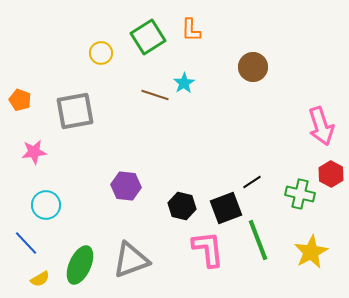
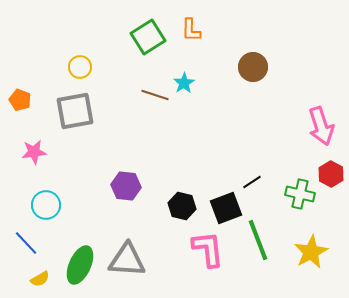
yellow circle: moved 21 px left, 14 px down
gray triangle: moved 4 px left; rotated 24 degrees clockwise
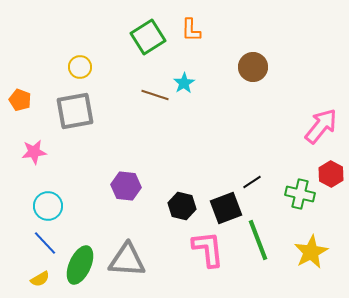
pink arrow: rotated 123 degrees counterclockwise
cyan circle: moved 2 px right, 1 px down
blue line: moved 19 px right
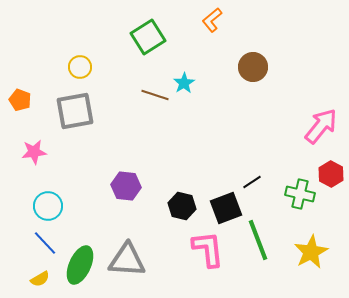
orange L-shape: moved 21 px right, 10 px up; rotated 50 degrees clockwise
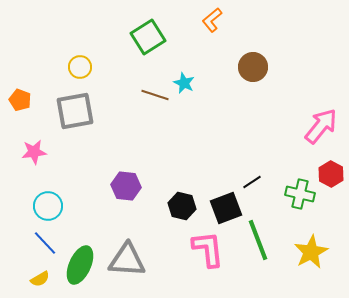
cyan star: rotated 15 degrees counterclockwise
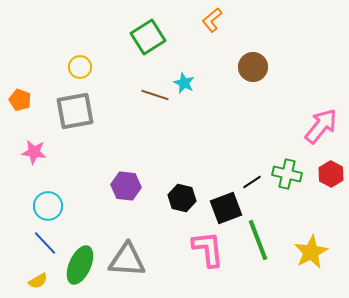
pink star: rotated 15 degrees clockwise
green cross: moved 13 px left, 20 px up
black hexagon: moved 8 px up
yellow semicircle: moved 2 px left, 2 px down
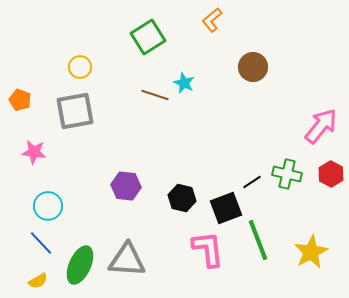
blue line: moved 4 px left
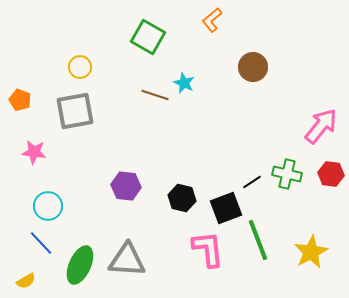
green square: rotated 28 degrees counterclockwise
red hexagon: rotated 20 degrees counterclockwise
yellow semicircle: moved 12 px left
